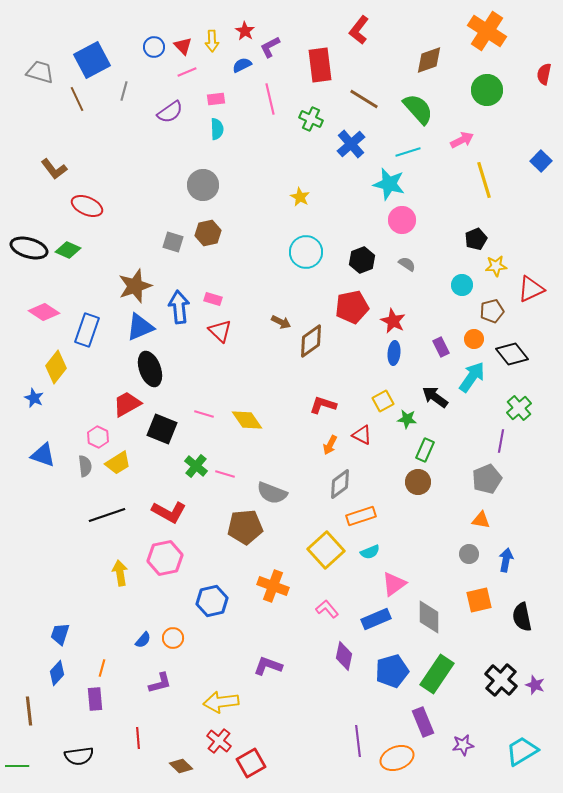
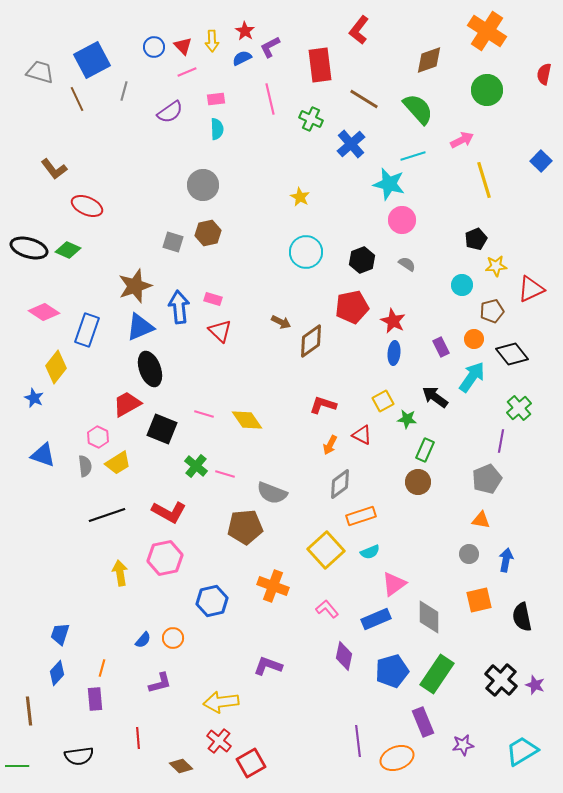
blue semicircle at (242, 65): moved 7 px up
cyan line at (408, 152): moved 5 px right, 4 px down
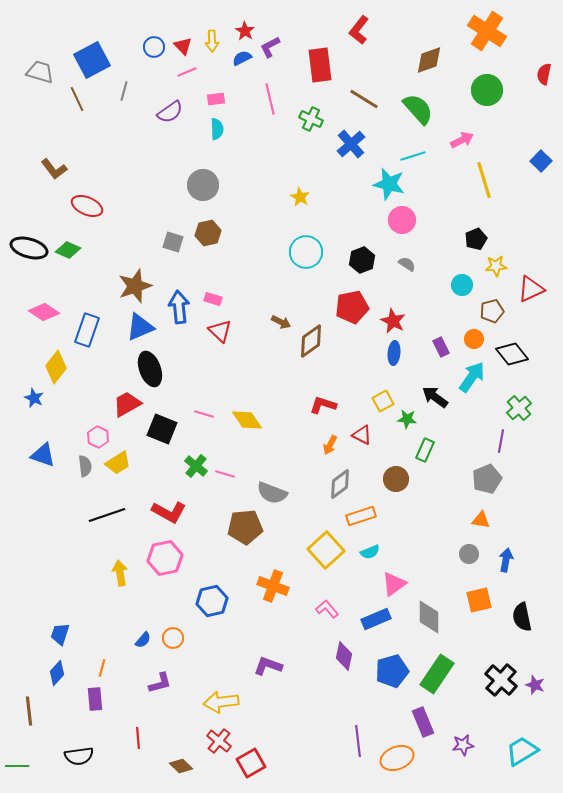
brown circle at (418, 482): moved 22 px left, 3 px up
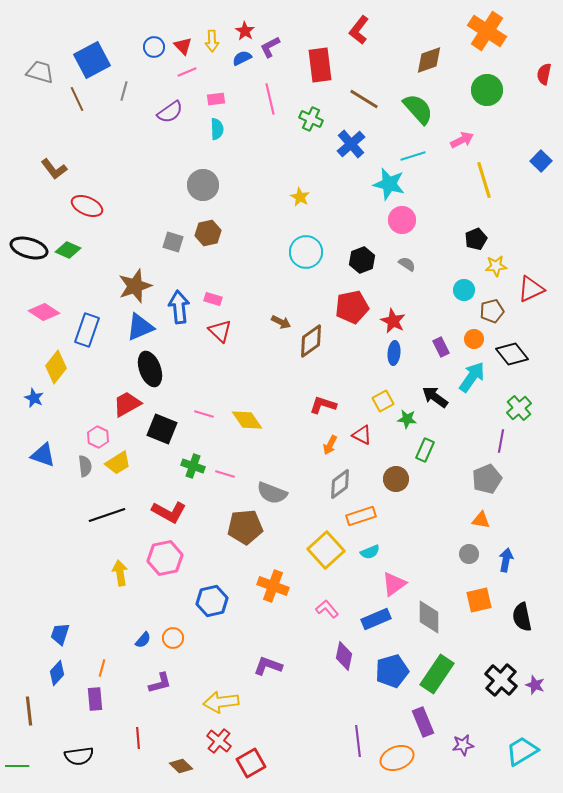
cyan circle at (462, 285): moved 2 px right, 5 px down
green cross at (196, 466): moved 3 px left; rotated 20 degrees counterclockwise
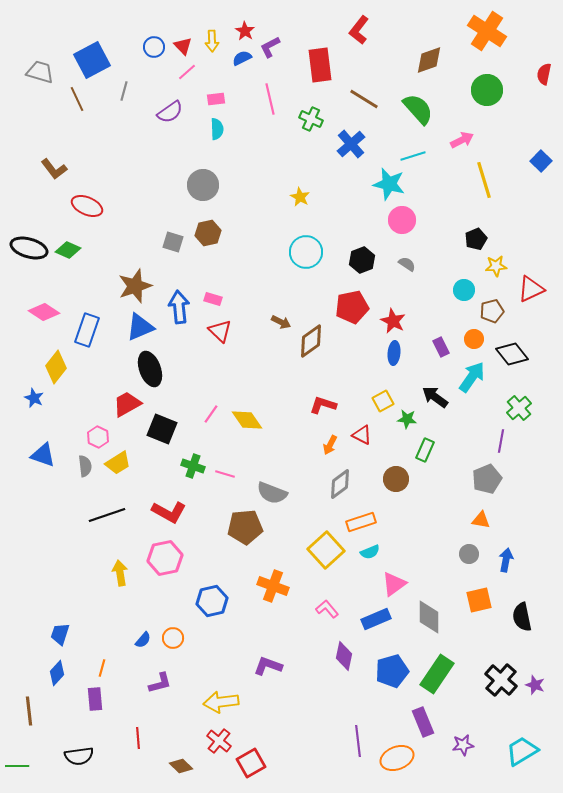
pink line at (187, 72): rotated 18 degrees counterclockwise
pink line at (204, 414): moved 7 px right; rotated 72 degrees counterclockwise
orange rectangle at (361, 516): moved 6 px down
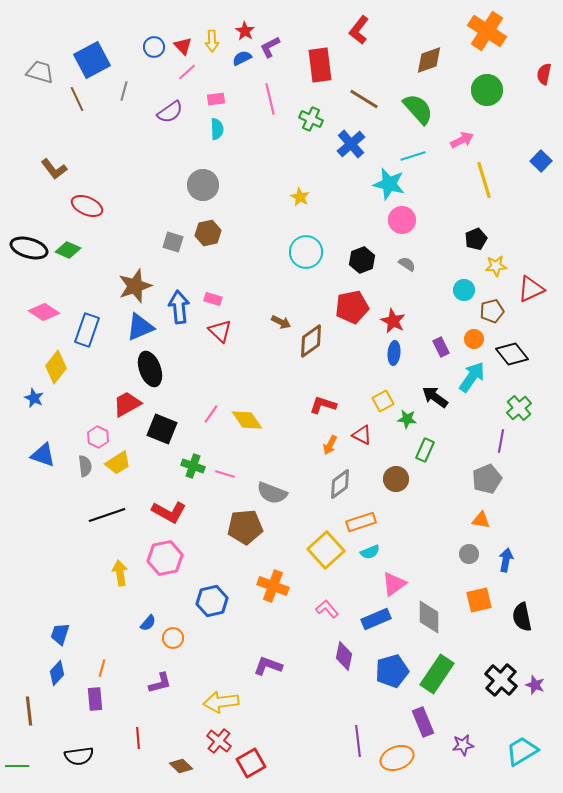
blue semicircle at (143, 640): moved 5 px right, 17 px up
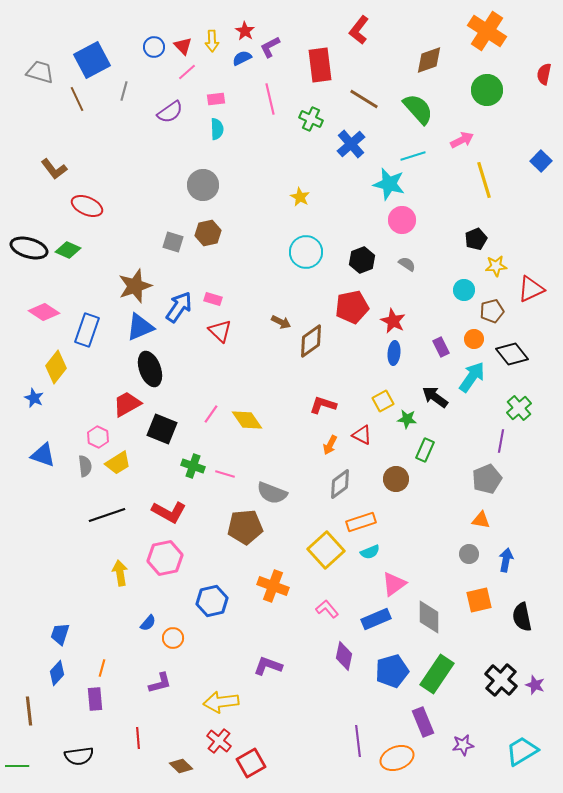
blue arrow at (179, 307): rotated 40 degrees clockwise
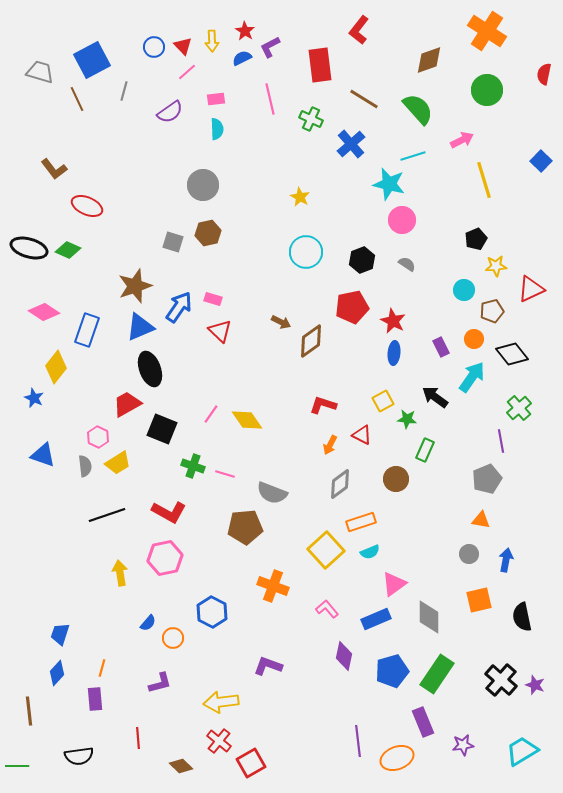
purple line at (501, 441): rotated 20 degrees counterclockwise
blue hexagon at (212, 601): moved 11 px down; rotated 20 degrees counterclockwise
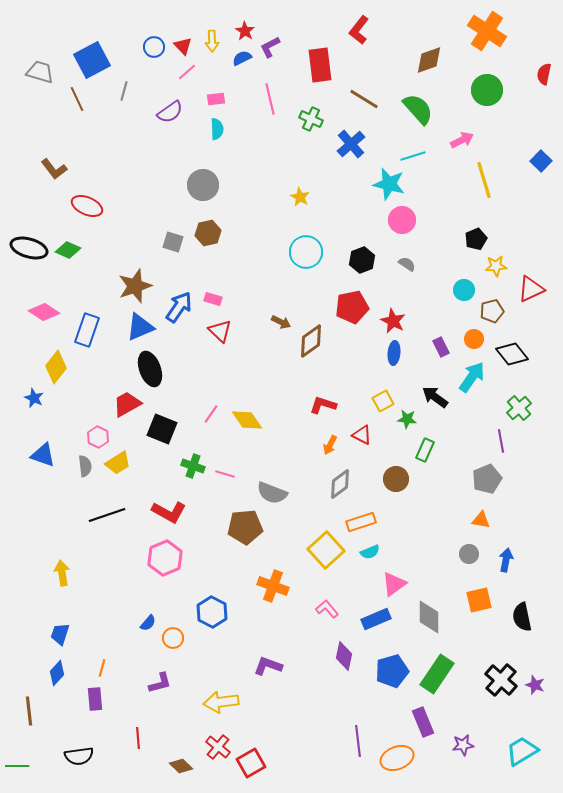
pink hexagon at (165, 558): rotated 12 degrees counterclockwise
yellow arrow at (120, 573): moved 58 px left
red cross at (219, 741): moved 1 px left, 6 px down
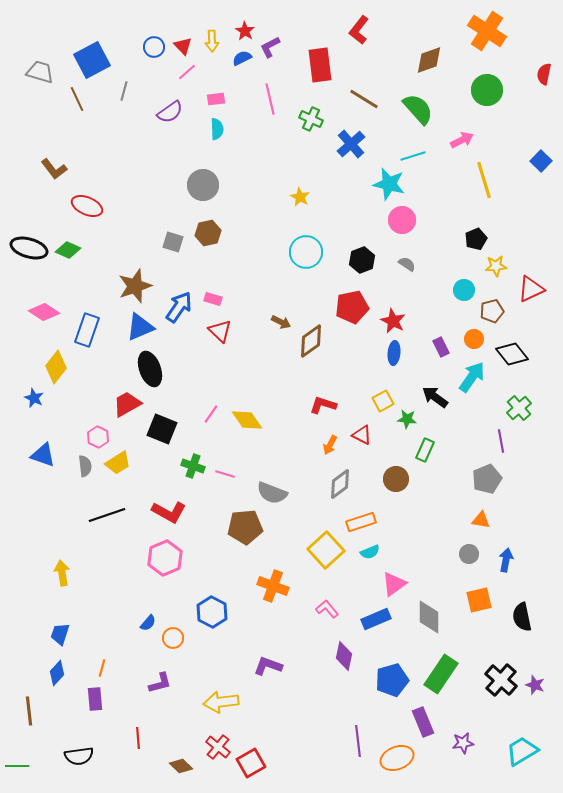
blue pentagon at (392, 671): moved 9 px down
green rectangle at (437, 674): moved 4 px right
purple star at (463, 745): moved 2 px up
